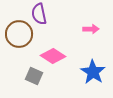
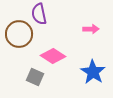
gray square: moved 1 px right, 1 px down
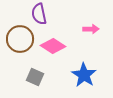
brown circle: moved 1 px right, 5 px down
pink diamond: moved 10 px up
blue star: moved 9 px left, 3 px down
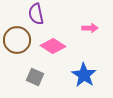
purple semicircle: moved 3 px left
pink arrow: moved 1 px left, 1 px up
brown circle: moved 3 px left, 1 px down
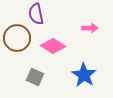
brown circle: moved 2 px up
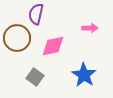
purple semicircle: rotated 25 degrees clockwise
pink diamond: rotated 45 degrees counterclockwise
gray square: rotated 12 degrees clockwise
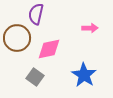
pink diamond: moved 4 px left, 3 px down
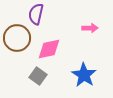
gray square: moved 3 px right, 1 px up
